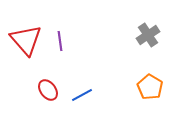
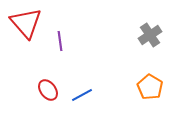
gray cross: moved 2 px right
red triangle: moved 17 px up
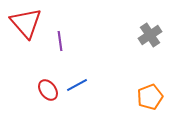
orange pentagon: moved 10 px down; rotated 20 degrees clockwise
blue line: moved 5 px left, 10 px up
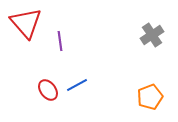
gray cross: moved 2 px right
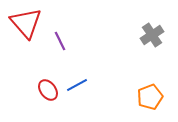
purple line: rotated 18 degrees counterclockwise
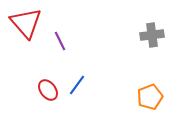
gray cross: rotated 25 degrees clockwise
blue line: rotated 25 degrees counterclockwise
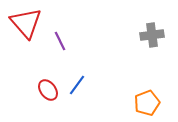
orange pentagon: moved 3 px left, 6 px down
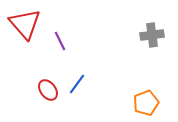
red triangle: moved 1 px left, 1 px down
blue line: moved 1 px up
orange pentagon: moved 1 px left
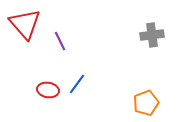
red ellipse: rotated 45 degrees counterclockwise
